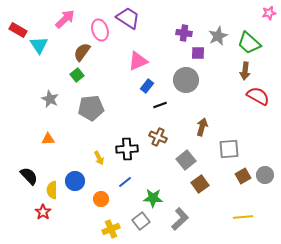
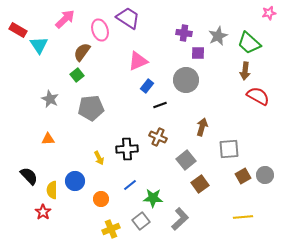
blue line at (125, 182): moved 5 px right, 3 px down
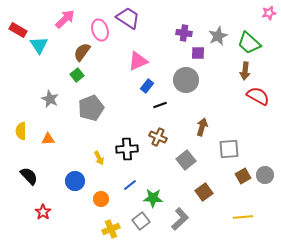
gray pentagon at (91, 108): rotated 15 degrees counterclockwise
brown square at (200, 184): moved 4 px right, 8 px down
yellow semicircle at (52, 190): moved 31 px left, 59 px up
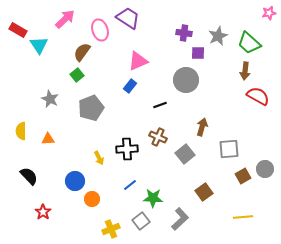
blue rectangle at (147, 86): moved 17 px left
gray square at (186, 160): moved 1 px left, 6 px up
gray circle at (265, 175): moved 6 px up
orange circle at (101, 199): moved 9 px left
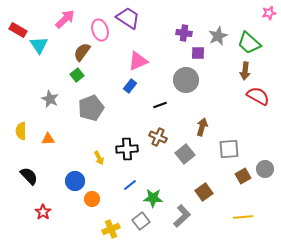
gray L-shape at (180, 219): moved 2 px right, 3 px up
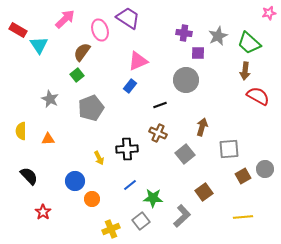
brown cross at (158, 137): moved 4 px up
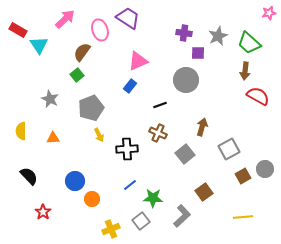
orange triangle at (48, 139): moved 5 px right, 1 px up
gray square at (229, 149): rotated 25 degrees counterclockwise
yellow arrow at (99, 158): moved 23 px up
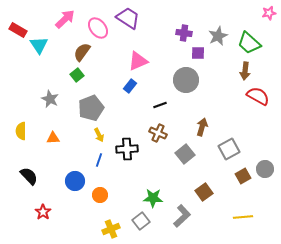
pink ellipse at (100, 30): moved 2 px left, 2 px up; rotated 20 degrees counterclockwise
blue line at (130, 185): moved 31 px left, 25 px up; rotated 32 degrees counterclockwise
orange circle at (92, 199): moved 8 px right, 4 px up
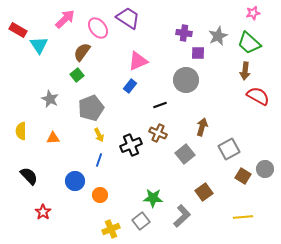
pink star at (269, 13): moved 16 px left
black cross at (127, 149): moved 4 px right, 4 px up; rotated 20 degrees counterclockwise
brown square at (243, 176): rotated 28 degrees counterclockwise
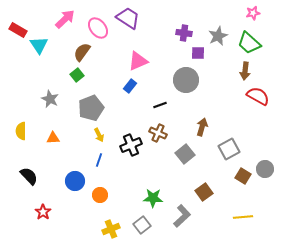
gray square at (141, 221): moved 1 px right, 4 px down
